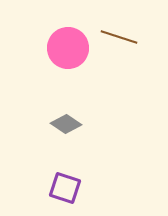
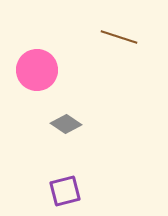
pink circle: moved 31 px left, 22 px down
purple square: moved 3 px down; rotated 32 degrees counterclockwise
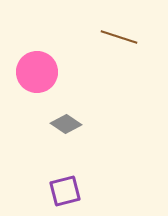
pink circle: moved 2 px down
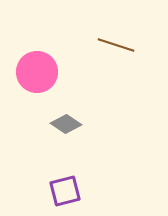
brown line: moved 3 px left, 8 px down
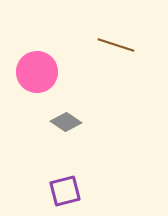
gray diamond: moved 2 px up
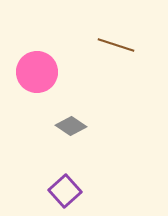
gray diamond: moved 5 px right, 4 px down
purple square: rotated 28 degrees counterclockwise
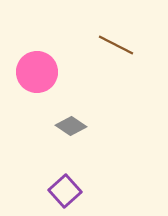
brown line: rotated 9 degrees clockwise
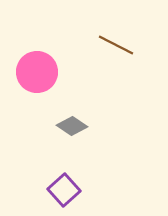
gray diamond: moved 1 px right
purple square: moved 1 px left, 1 px up
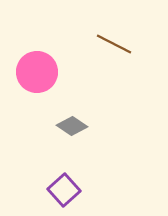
brown line: moved 2 px left, 1 px up
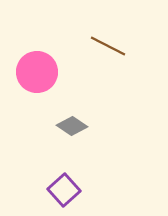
brown line: moved 6 px left, 2 px down
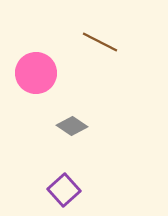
brown line: moved 8 px left, 4 px up
pink circle: moved 1 px left, 1 px down
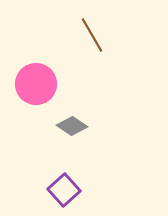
brown line: moved 8 px left, 7 px up; rotated 33 degrees clockwise
pink circle: moved 11 px down
